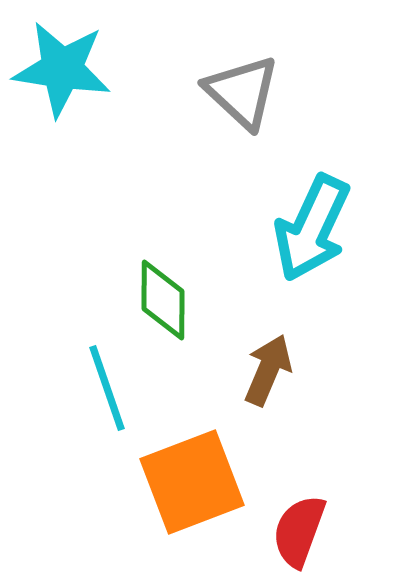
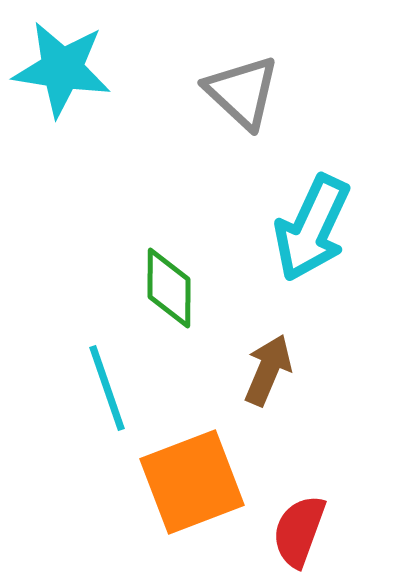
green diamond: moved 6 px right, 12 px up
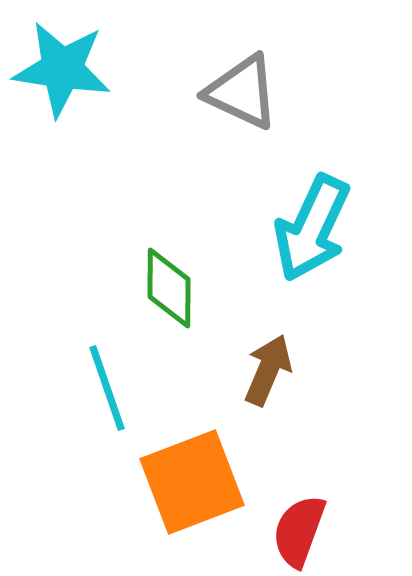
gray triangle: rotated 18 degrees counterclockwise
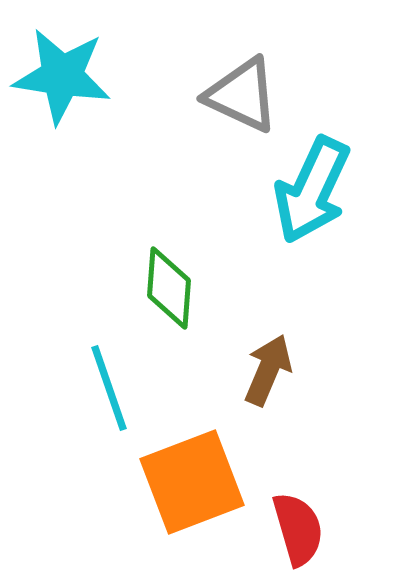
cyan star: moved 7 px down
gray triangle: moved 3 px down
cyan arrow: moved 38 px up
green diamond: rotated 4 degrees clockwise
cyan line: moved 2 px right
red semicircle: moved 1 px left, 2 px up; rotated 144 degrees clockwise
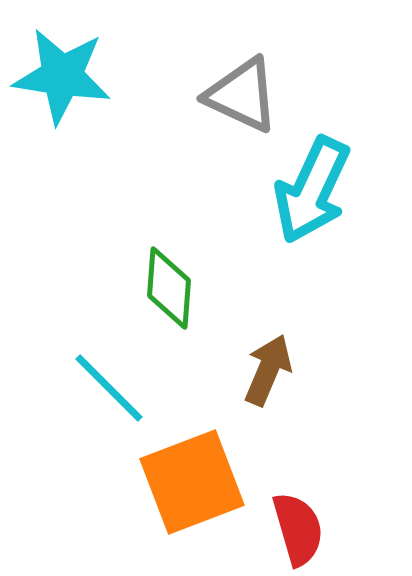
cyan line: rotated 26 degrees counterclockwise
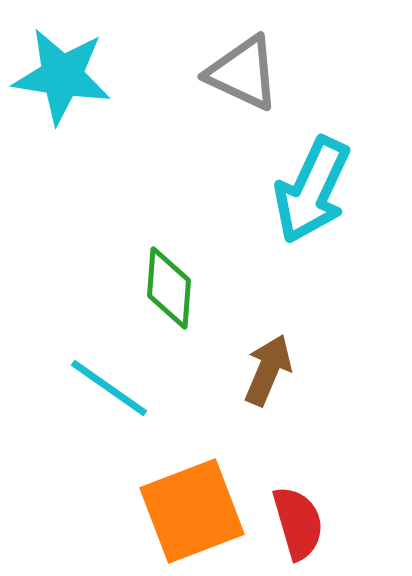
gray triangle: moved 1 px right, 22 px up
cyan line: rotated 10 degrees counterclockwise
orange square: moved 29 px down
red semicircle: moved 6 px up
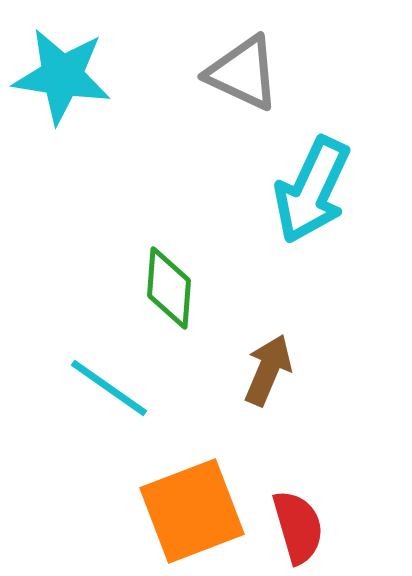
red semicircle: moved 4 px down
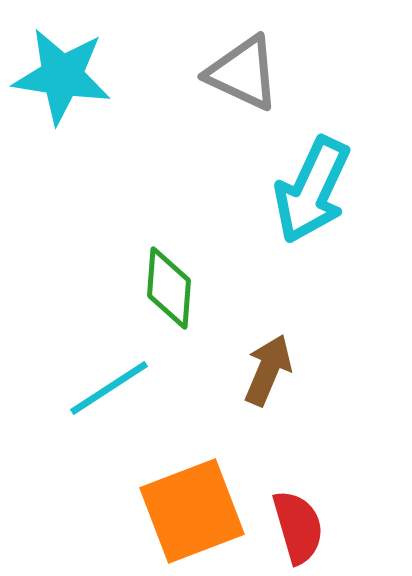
cyan line: rotated 68 degrees counterclockwise
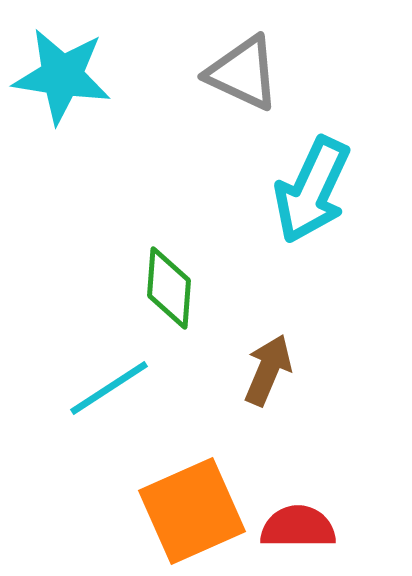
orange square: rotated 3 degrees counterclockwise
red semicircle: rotated 74 degrees counterclockwise
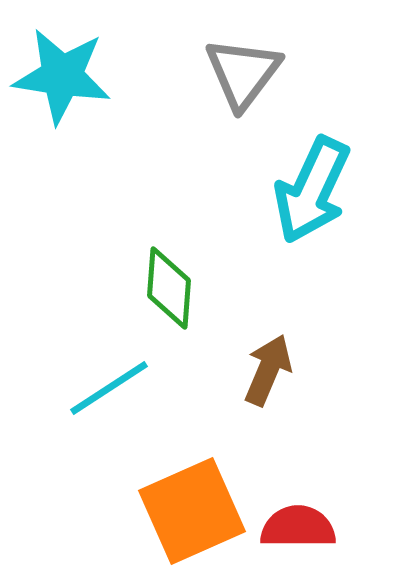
gray triangle: rotated 42 degrees clockwise
